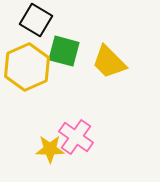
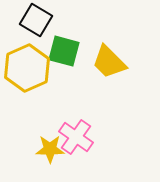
yellow hexagon: moved 1 px down
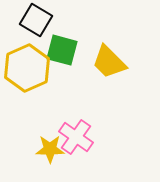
green square: moved 2 px left, 1 px up
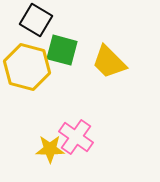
yellow hexagon: moved 1 px up; rotated 21 degrees counterclockwise
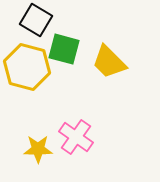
green square: moved 2 px right, 1 px up
yellow star: moved 12 px left
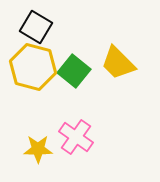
black square: moved 7 px down
green square: moved 10 px right, 22 px down; rotated 24 degrees clockwise
yellow trapezoid: moved 9 px right, 1 px down
yellow hexagon: moved 6 px right
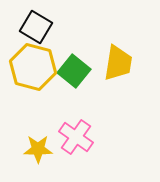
yellow trapezoid: rotated 126 degrees counterclockwise
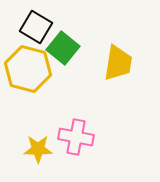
yellow hexagon: moved 5 px left, 2 px down
green square: moved 11 px left, 23 px up
pink cross: rotated 24 degrees counterclockwise
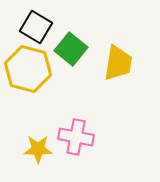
green square: moved 8 px right, 1 px down
